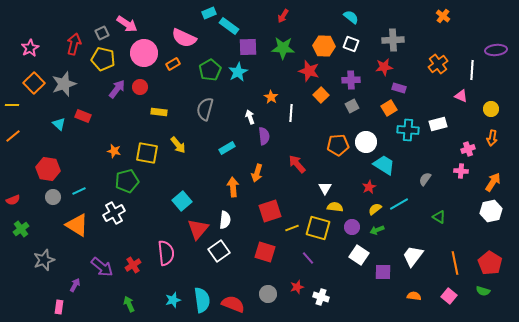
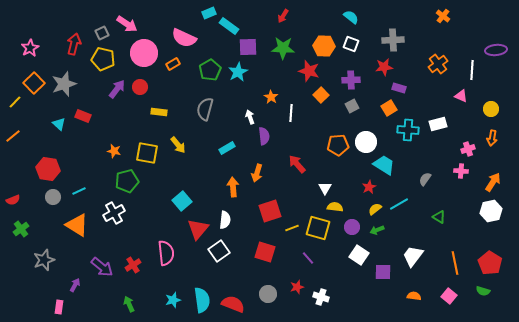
yellow line at (12, 105): moved 3 px right, 3 px up; rotated 48 degrees counterclockwise
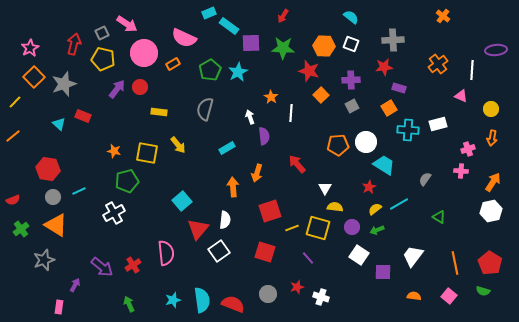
purple square at (248, 47): moved 3 px right, 4 px up
orange square at (34, 83): moved 6 px up
orange triangle at (77, 225): moved 21 px left
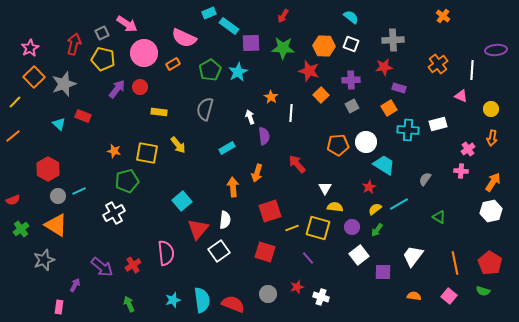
pink cross at (468, 149): rotated 16 degrees counterclockwise
red hexagon at (48, 169): rotated 20 degrees clockwise
gray circle at (53, 197): moved 5 px right, 1 px up
green arrow at (377, 230): rotated 32 degrees counterclockwise
white square at (359, 255): rotated 18 degrees clockwise
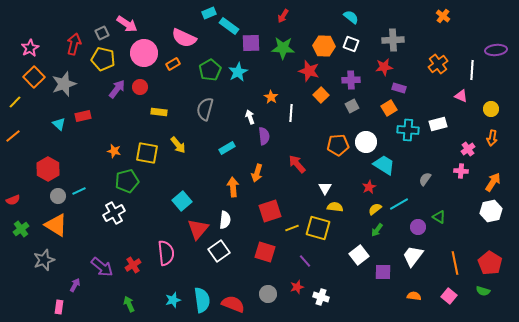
red rectangle at (83, 116): rotated 35 degrees counterclockwise
purple circle at (352, 227): moved 66 px right
purple line at (308, 258): moved 3 px left, 3 px down
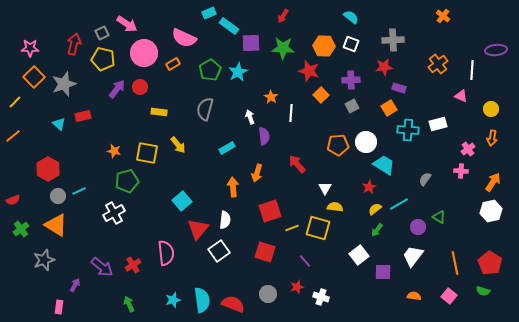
pink star at (30, 48): rotated 30 degrees clockwise
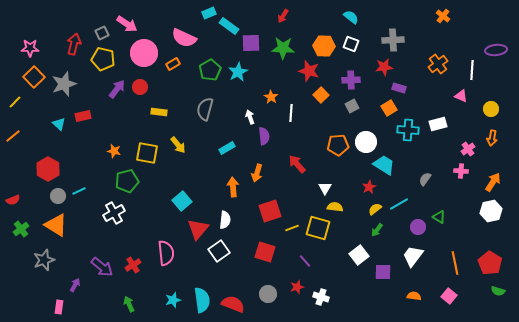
green semicircle at (483, 291): moved 15 px right
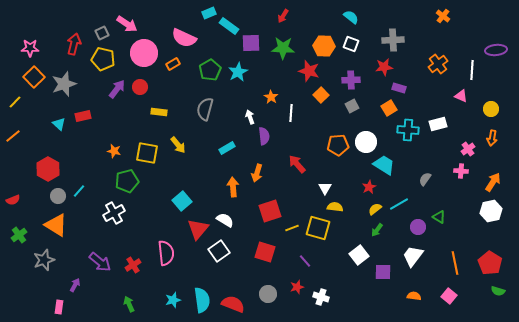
cyan line at (79, 191): rotated 24 degrees counterclockwise
white semicircle at (225, 220): rotated 66 degrees counterclockwise
green cross at (21, 229): moved 2 px left, 6 px down
purple arrow at (102, 267): moved 2 px left, 5 px up
